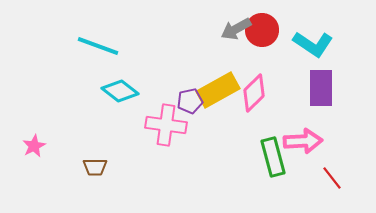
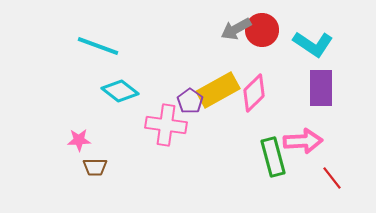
purple pentagon: rotated 25 degrees counterclockwise
pink star: moved 45 px right, 6 px up; rotated 25 degrees clockwise
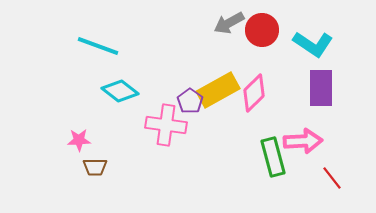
gray arrow: moved 7 px left, 6 px up
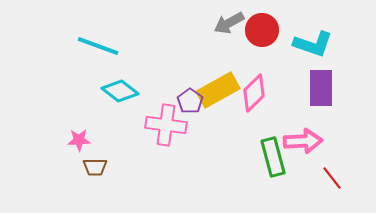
cyan L-shape: rotated 15 degrees counterclockwise
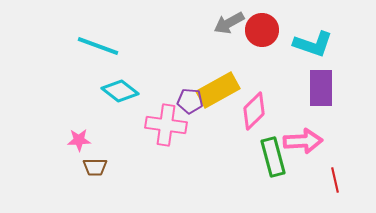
pink diamond: moved 18 px down
purple pentagon: rotated 30 degrees counterclockwise
red line: moved 3 px right, 2 px down; rotated 25 degrees clockwise
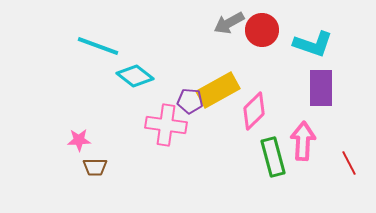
cyan diamond: moved 15 px right, 15 px up
pink arrow: rotated 84 degrees counterclockwise
red line: moved 14 px right, 17 px up; rotated 15 degrees counterclockwise
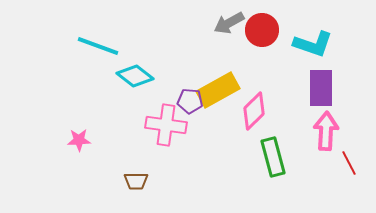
pink arrow: moved 23 px right, 10 px up
brown trapezoid: moved 41 px right, 14 px down
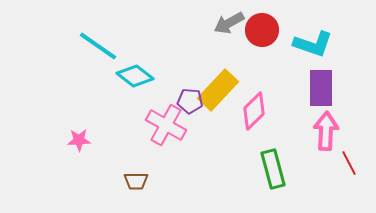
cyan line: rotated 15 degrees clockwise
yellow rectangle: rotated 18 degrees counterclockwise
pink cross: rotated 21 degrees clockwise
green rectangle: moved 12 px down
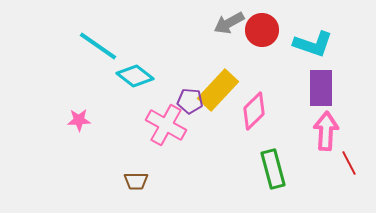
pink star: moved 20 px up
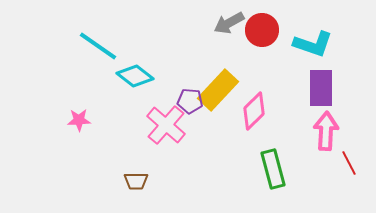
pink cross: rotated 12 degrees clockwise
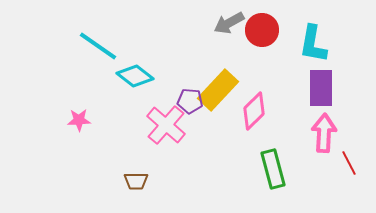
cyan L-shape: rotated 81 degrees clockwise
pink arrow: moved 2 px left, 2 px down
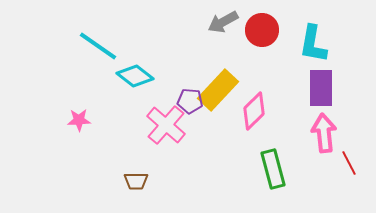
gray arrow: moved 6 px left, 1 px up
pink arrow: rotated 9 degrees counterclockwise
